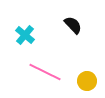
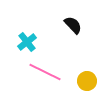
cyan cross: moved 2 px right, 7 px down; rotated 12 degrees clockwise
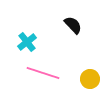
pink line: moved 2 px left, 1 px down; rotated 8 degrees counterclockwise
yellow circle: moved 3 px right, 2 px up
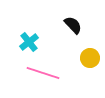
cyan cross: moved 2 px right
yellow circle: moved 21 px up
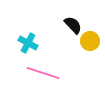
cyan cross: moved 1 px left, 1 px down; rotated 24 degrees counterclockwise
yellow circle: moved 17 px up
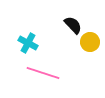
yellow circle: moved 1 px down
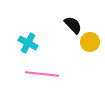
pink line: moved 1 px left, 1 px down; rotated 12 degrees counterclockwise
